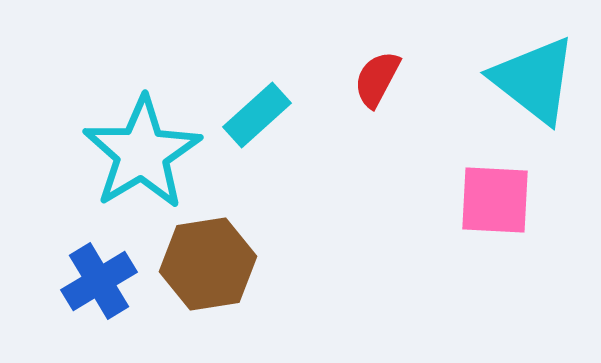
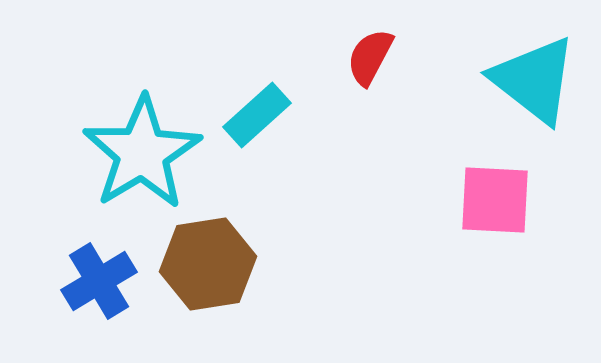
red semicircle: moved 7 px left, 22 px up
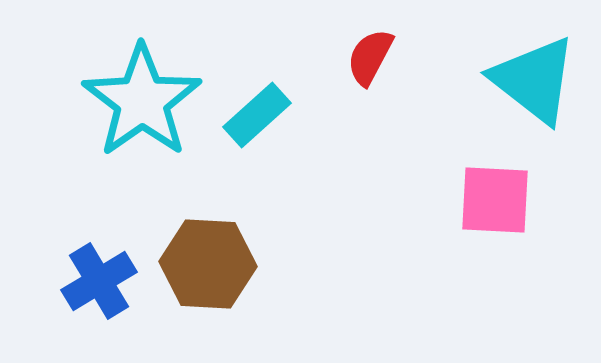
cyan star: moved 52 px up; rotated 4 degrees counterclockwise
brown hexagon: rotated 12 degrees clockwise
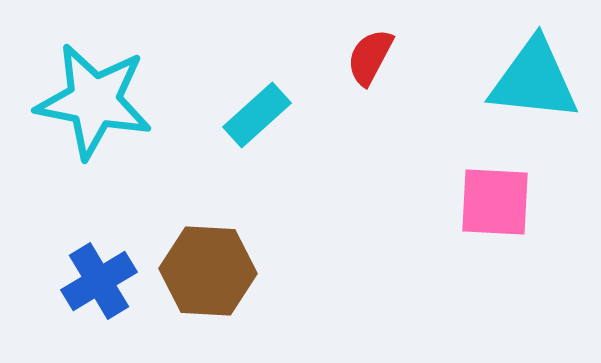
cyan triangle: rotated 32 degrees counterclockwise
cyan star: moved 48 px left; rotated 26 degrees counterclockwise
pink square: moved 2 px down
brown hexagon: moved 7 px down
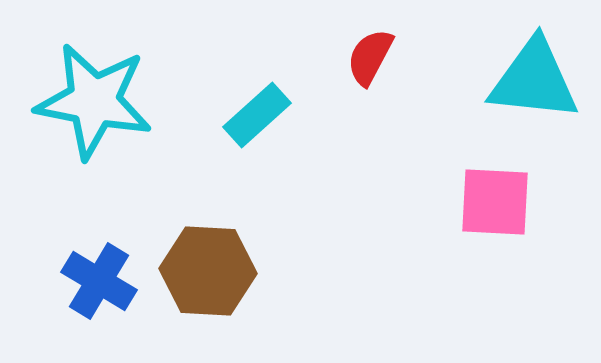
blue cross: rotated 28 degrees counterclockwise
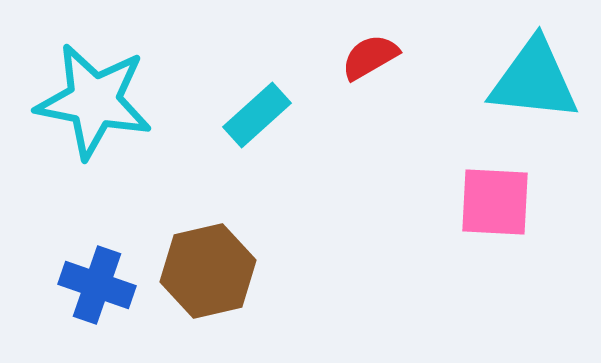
red semicircle: rotated 32 degrees clockwise
brown hexagon: rotated 16 degrees counterclockwise
blue cross: moved 2 px left, 4 px down; rotated 12 degrees counterclockwise
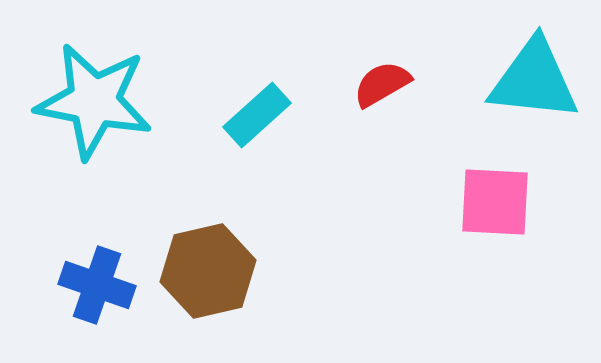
red semicircle: moved 12 px right, 27 px down
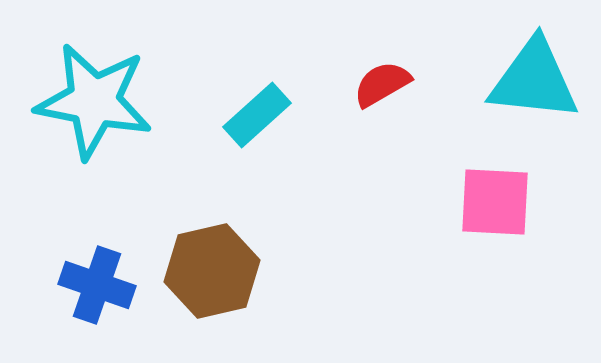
brown hexagon: moved 4 px right
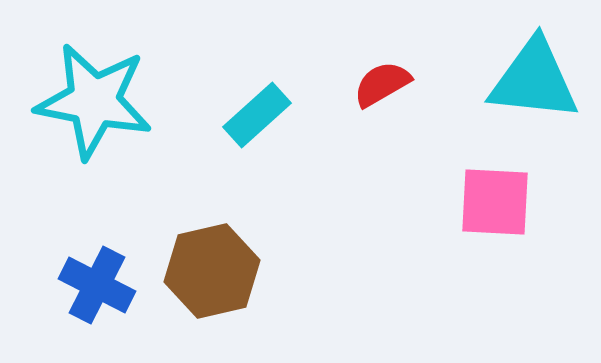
blue cross: rotated 8 degrees clockwise
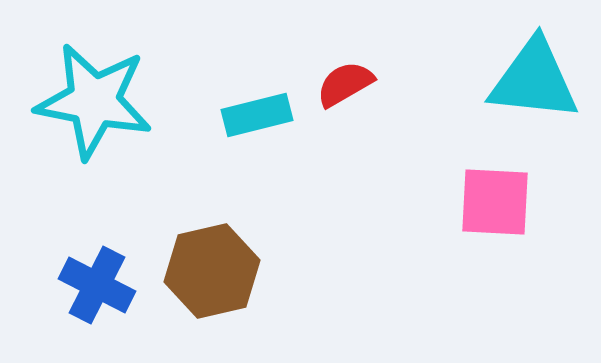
red semicircle: moved 37 px left
cyan rectangle: rotated 28 degrees clockwise
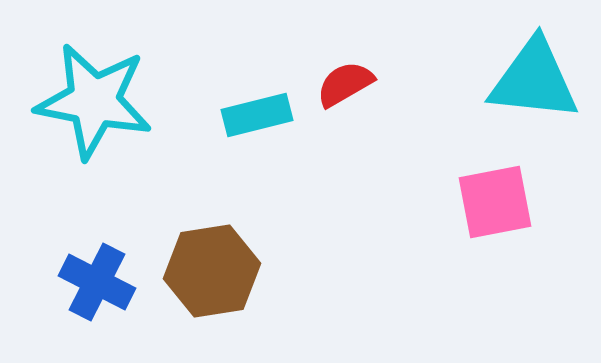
pink square: rotated 14 degrees counterclockwise
brown hexagon: rotated 4 degrees clockwise
blue cross: moved 3 px up
